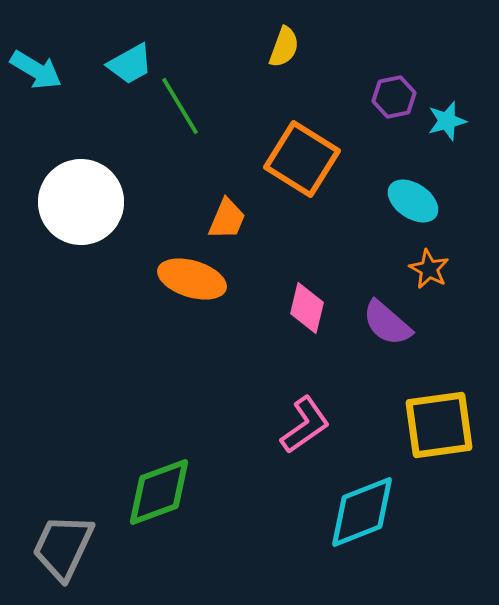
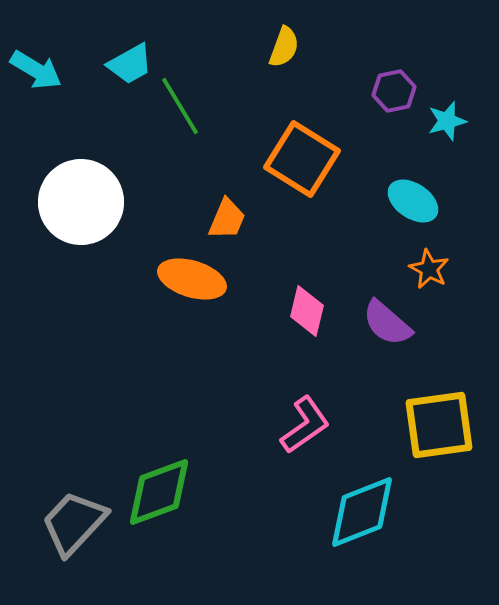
purple hexagon: moved 6 px up
pink diamond: moved 3 px down
gray trapezoid: moved 11 px right, 24 px up; rotated 18 degrees clockwise
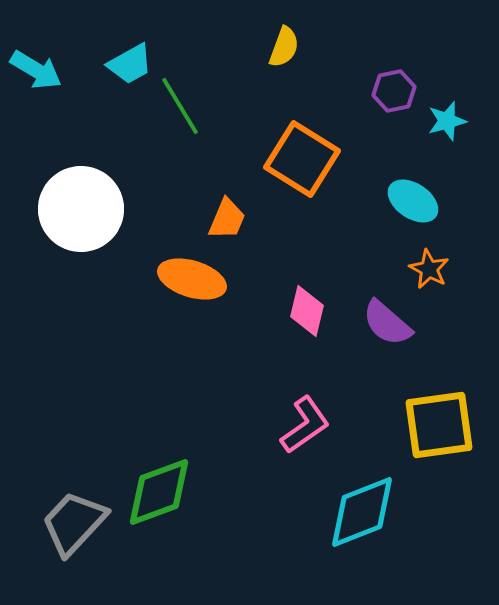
white circle: moved 7 px down
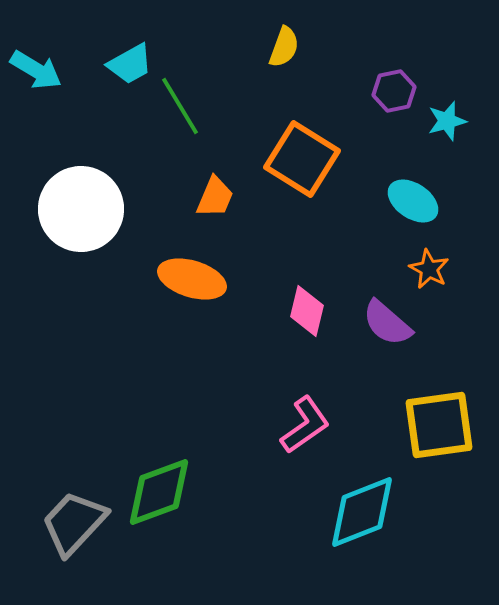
orange trapezoid: moved 12 px left, 22 px up
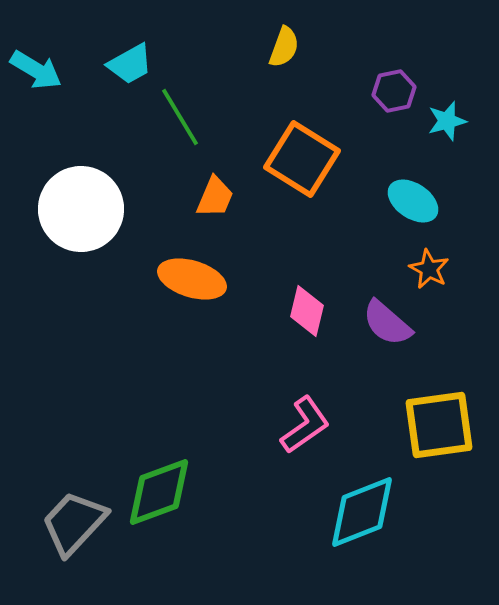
green line: moved 11 px down
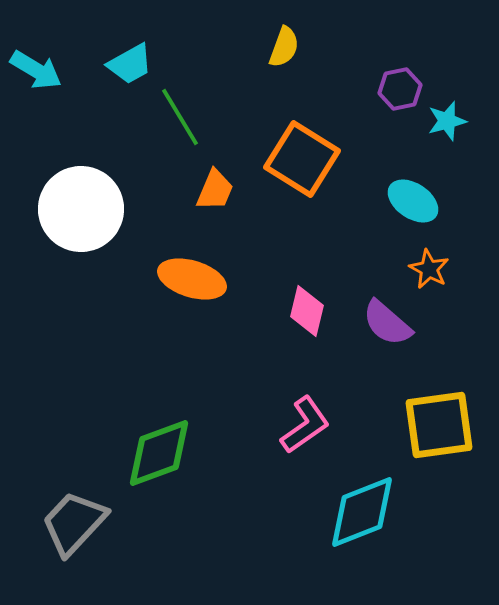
purple hexagon: moved 6 px right, 2 px up
orange trapezoid: moved 7 px up
green diamond: moved 39 px up
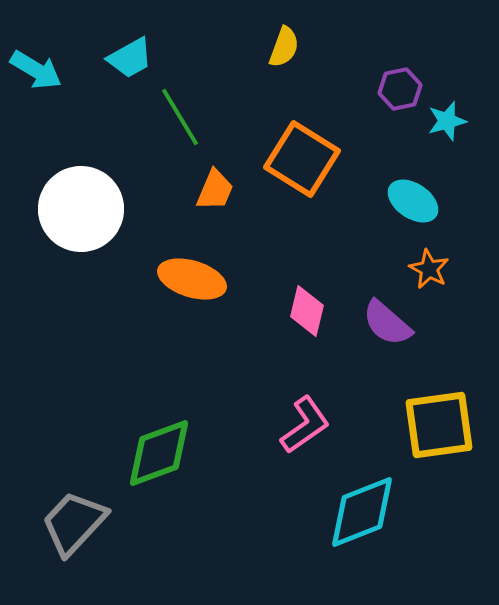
cyan trapezoid: moved 6 px up
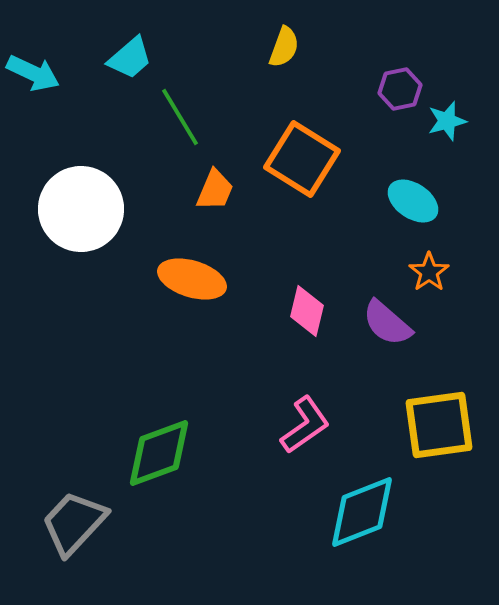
cyan trapezoid: rotated 12 degrees counterclockwise
cyan arrow: moved 3 px left, 3 px down; rotated 6 degrees counterclockwise
orange star: moved 3 px down; rotated 9 degrees clockwise
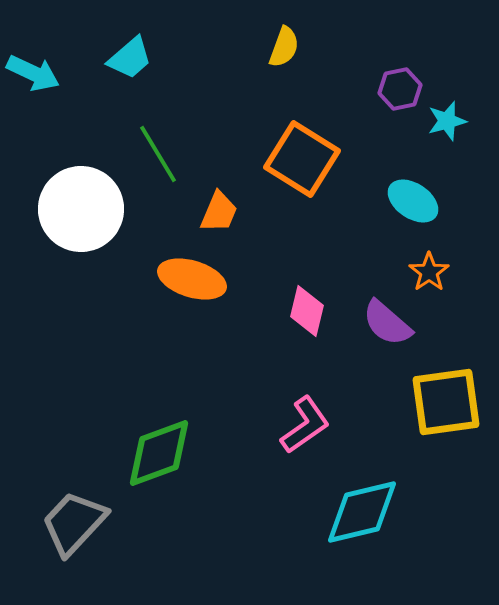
green line: moved 22 px left, 37 px down
orange trapezoid: moved 4 px right, 22 px down
yellow square: moved 7 px right, 23 px up
cyan diamond: rotated 8 degrees clockwise
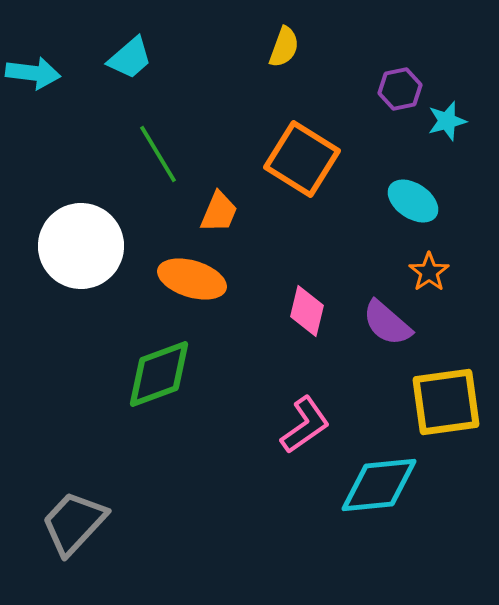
cyan arrow: rotated 18 degrees counterclockwise
white circle: moved 37 px down
green diamond: moved 79 px up
cyan diamond: moved 17 px right, 27 px up; rotated 8 degrees clockwise
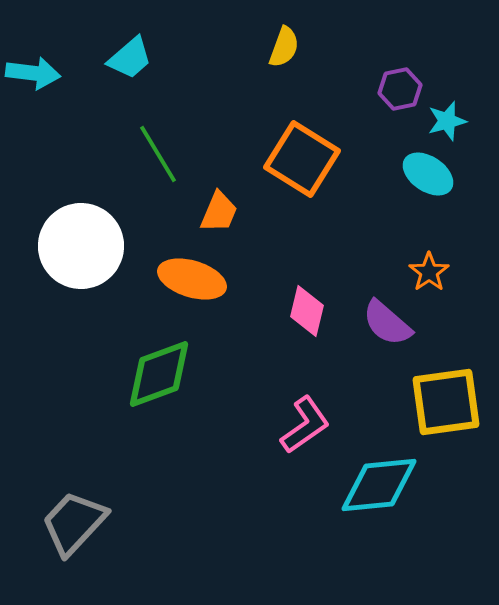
cyan ellipse: moved 15 px right, 27 px up
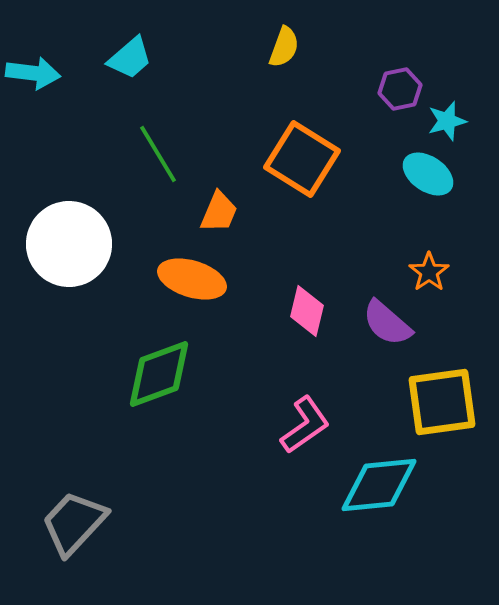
white circle: moved 12 px left, 2 px up
yellow square: moved 4 px left
